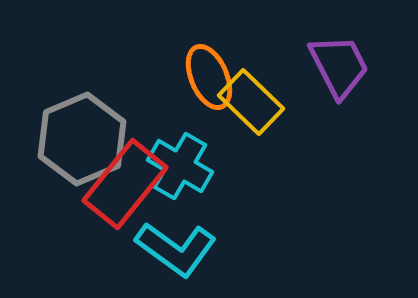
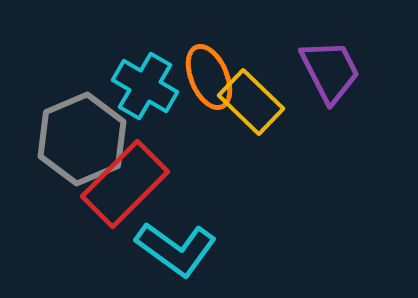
purple trapezoid: moved 9 px left, 5 px down
cyan cross: moved 35 px left, 80 px up
red rectangle: rotated 6 degrees clockwise
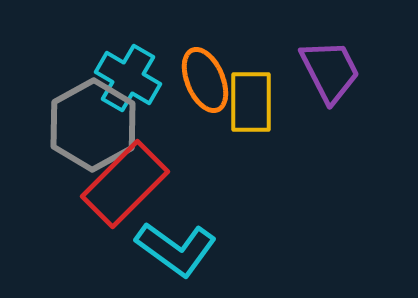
orange ellipse: moved 4 px left, 3 px down
cyan cross: moved 17 px left, 8 px up
yellow rectangle: rotated 46 degrees clockwise
gray hexagon: moved 11 px right, 14 px up; rotated 6 degrees counterclockwise
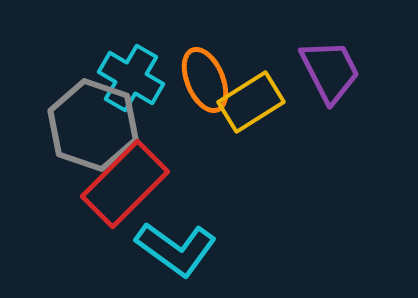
cyan cross: moved 3 px right
yellow rectangle: rotated 58 degrees clockwise
gray hexagon: rotated 12 degrees counterclockwise
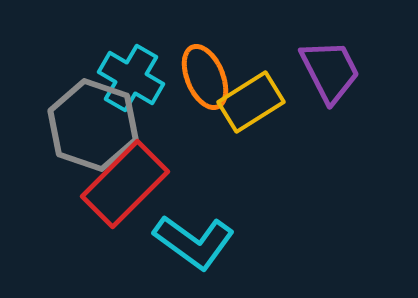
orange ellipse: moved 3 px up
cyan L-shape: moved 18 px right, 7 px up
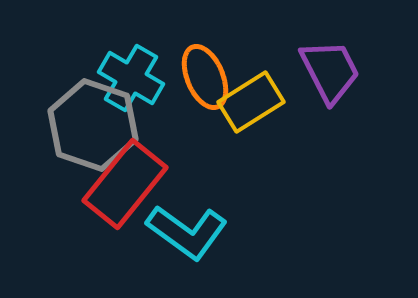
red rectangle: rotated 6 degrees counterclockwise
cyan L-shape: moved 7 px left, 10 px up
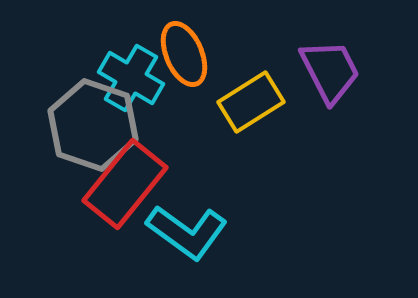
orange ellipse: moved 21 px left, 23 px up
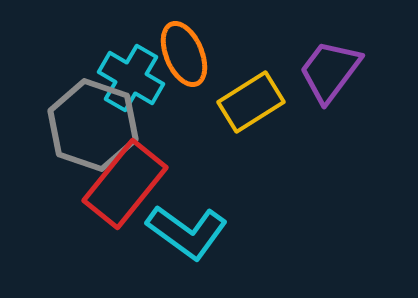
purple trapezoid: rotated 116 degrees counterclockwise
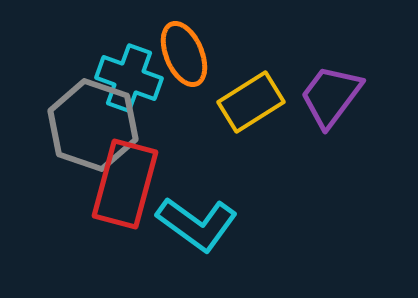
purple trapezoid: moved 1 px right, 25 px down
cyan cross: moved 2 px left; rotated 10 degrees counterclockwise
red rectangle: rotated 24 degrees counterclockwise
cyan L-shape: moved 10 px right, 8 px up
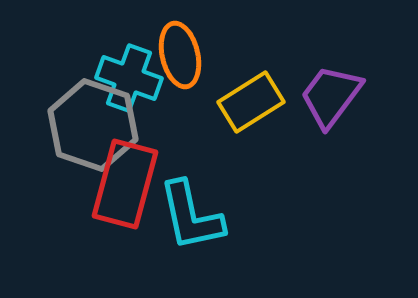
orange ellipse: moved 4 px left, 1 px down; rotated 10 degrees clockwise
cyan L-shape: moved 6 px left, 8 px up; rotated 42 degrees clockwise
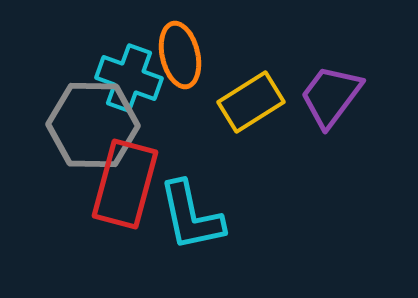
gray hexagon: rotated 18 degrees counterclockwise
